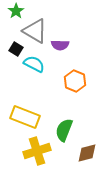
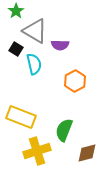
cyan semicircle: rotated 50 degrees clockwise
orange hexagon: rotated 10 degrees clockwise
yellow rectangle: moved 4 px left
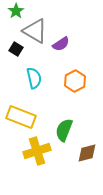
purple semicircle: moved 1 px right, 1 px up; rotated 36 degrees counterclockwise
cyan semicircle: moved 14 px down
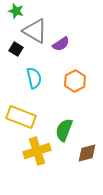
green star: rotated 21 degrees counterclockwise
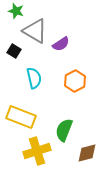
black square: moved 2 px left, 2 px down
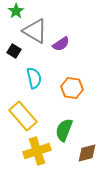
green star: rotated 21 degrees clockwise
orange hexagon: moved 3 px left, 7 px down; rotated 25 degrees counterclockwise
yellow rectangle: moved 2 px right, 1 px up; rotated 28 degrees clockwise
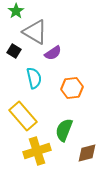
gray triangle: moved 1 px down
purple semicircle: moved 8 px left, 9 px down
orange hexagon: rotated 15 degrees counterclockwise
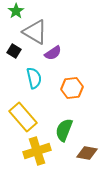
yellow rectangle: moved 1 px down
brown diamond: rotated 25 degrees clockwise
